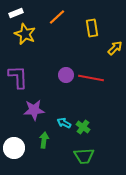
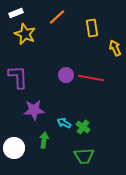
yellow arrow: rotated 70 degrees counterclockwise
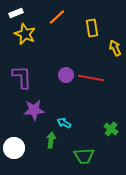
purple L-shape: moved 4 px right
green cross: moved 28 px right, 2 px down
green arrow: moved 7 px right
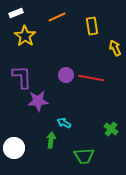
orange line: rotated 18 degrees clockwise
yellow rectangle: moved 2 px up
yellow star: moved 2 px down; rotated 10 degrees clockwise
purple star: moved 4 px right, 9 px up
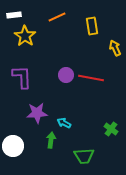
white rectangle: moved 2 px left, 2 px down; rotated 16 degrees clockwise
purple star: moved 1 px left, 12 px down
white circle: moved 1 px left, 2 px up
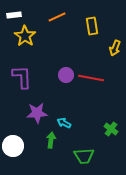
yellow arrow: rotated 133 degrees counterclockwise
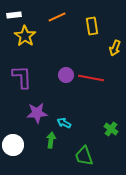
white circle: moved 1 px up
green trapezoid: rotated 75 degrees clockwise
